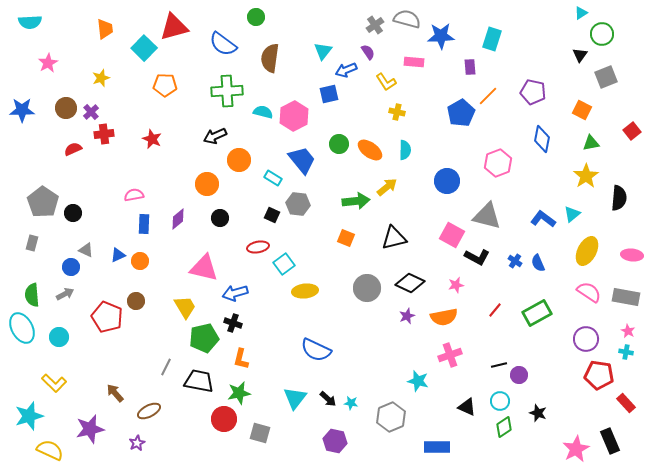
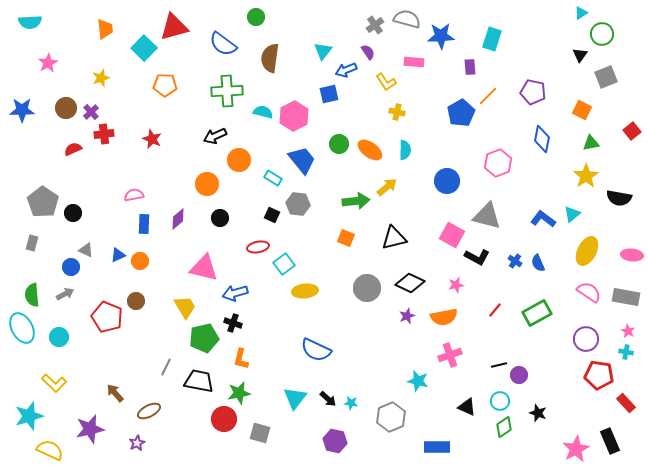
black semicircle at (619, 198): rotated 95 degrees clockwise
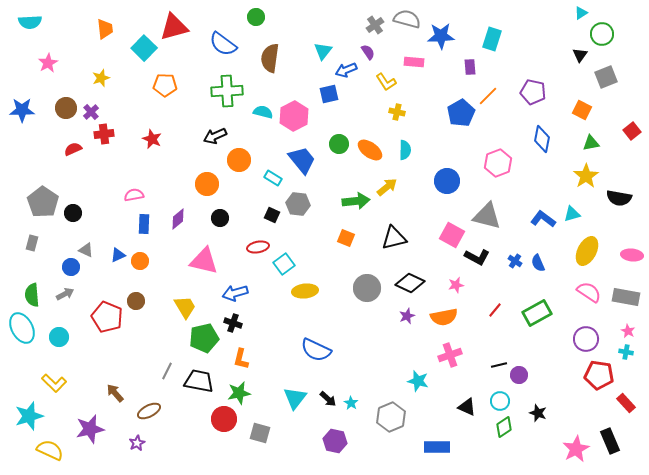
cyan triangle at (572, 214): rotated 24 degrees clockwise
pink triangle at (204, 268): moved 7 px up
gray line at (166, 367): moved 1 px right, 4 px down
cyan star at (351, 403): rotated 24 degrees clockwise
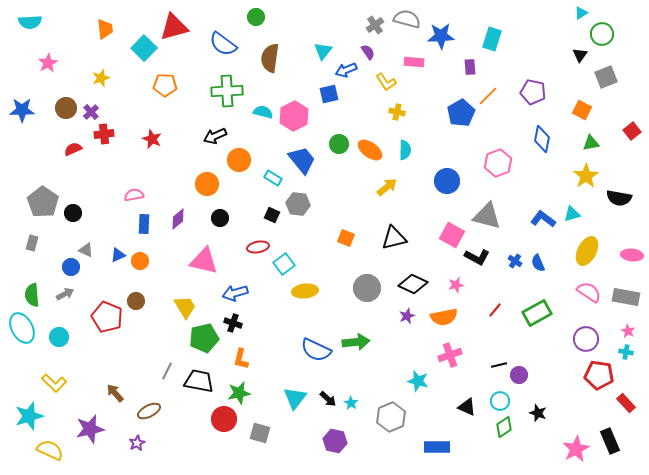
green arrow at (356, 201): moved 141 px down
black diamond at (410, 283): moved 3 px right, 1 px down
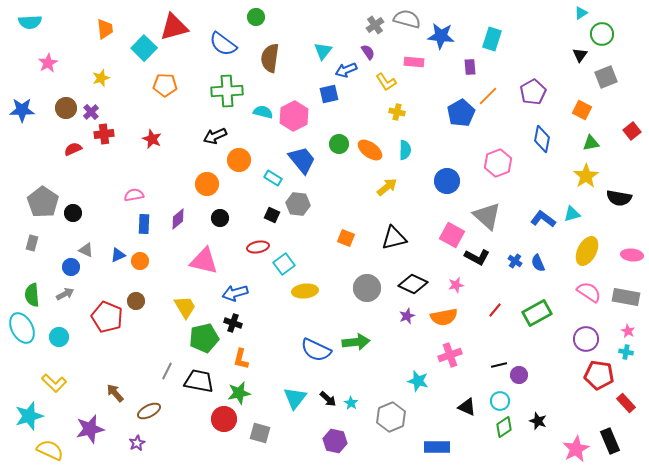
blue star at (441, 36): rotated 8 degrees clockwise
purple pentagon at (533, 92): rotated 30 degrees clockwise
gray triangle at (487, 216): rotated 28 degrees clockwise
black star at (538, 413): moved 8 px down
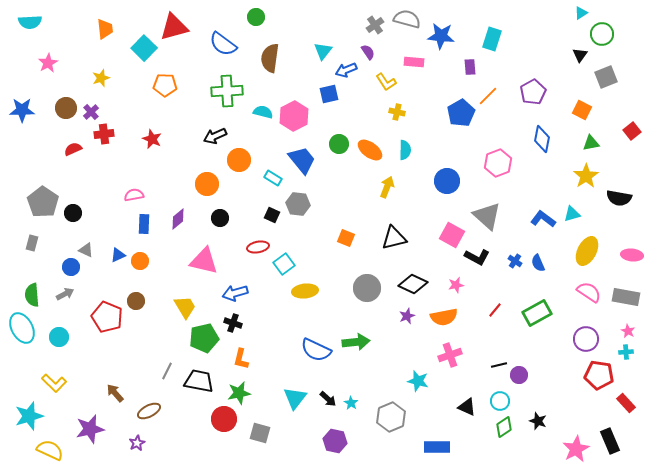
yellow arrow at (387, 187): rotated 30 degrees counterclockwise
cyan cross at (626, 352): rotated 16 degrees counterclockwise
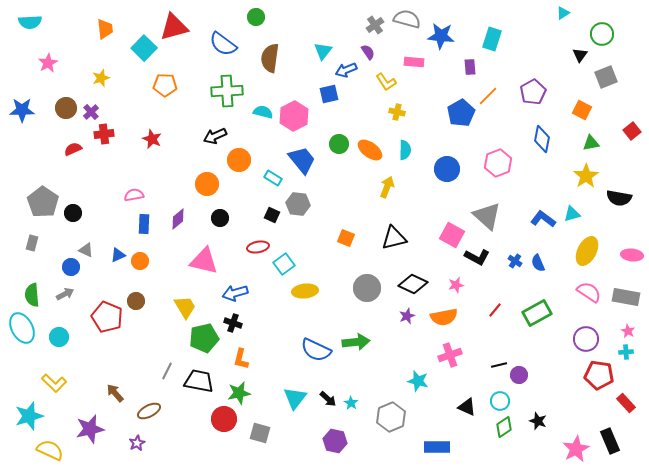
cyan triangle at (581, 13): moved 18 px left
blue circle at (447, 181): moved 12 px up
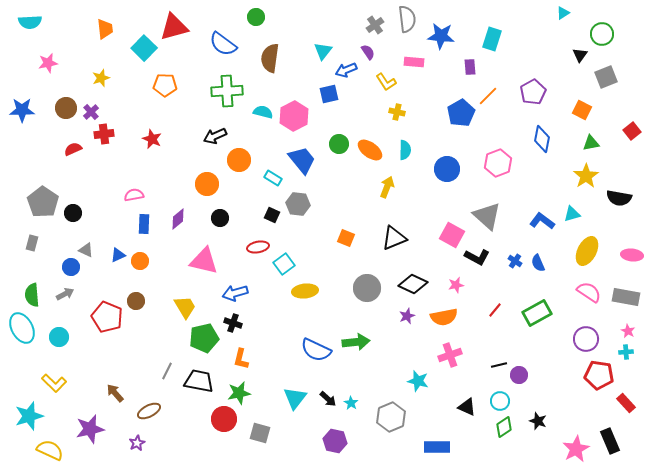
gray semicircle at (407, 19): rotated 68 degrees clockwise
pink star at (48, 63): rotated 18 degrees clockwise
blue L-shape at (543, 219): moved 1 px left, 2 px down
black triangle at (394, 238): rotated 8 degrees counterclockwise
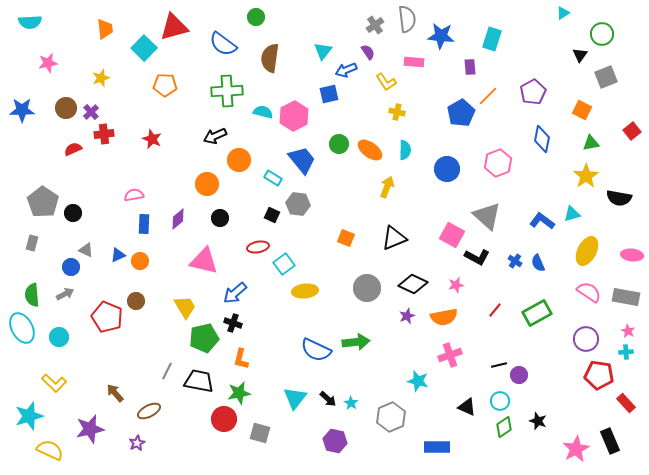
blue arrow at (235, 293): rotated 25 degrees counterclockwise
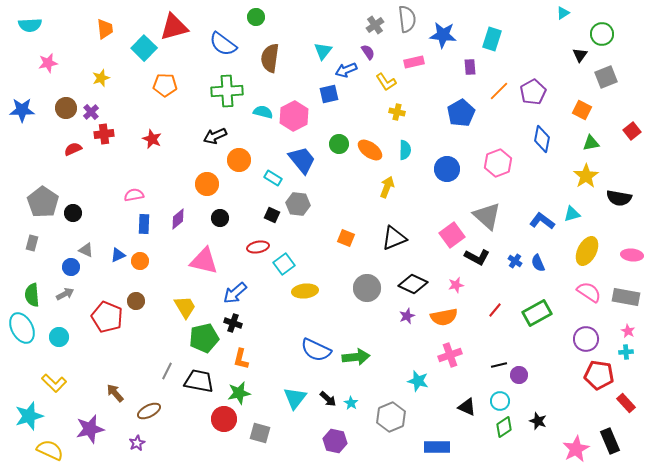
cyan semicircle at (30, 22): moved 3 px down
blue star at (441, 36): moved 2 px right, 1 px up
pink rectangle at (414, 62): rotated 18 degrees counterclockwise
orange line at (488, 96): moved 11 px right, 5 px up
pink square at (452, 235): rotated 25 degrees clockwise
green arrow at (356, 342): moved 15 px down
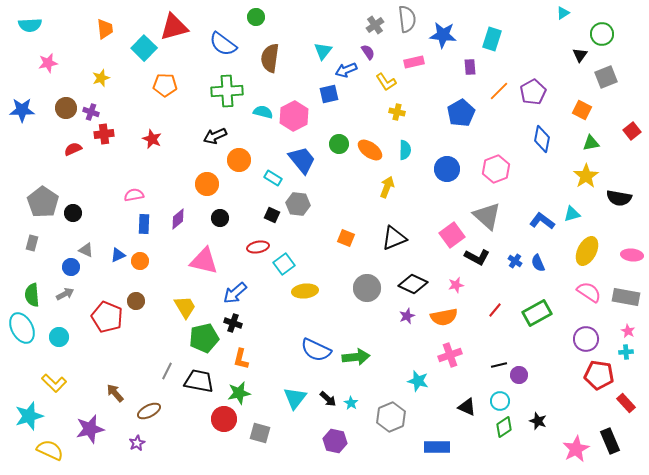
purple cross at (91, 112): rotated 28 degrees counterclockwise
pink hexagon at (498, 163): moved 2 px left, 6 px down
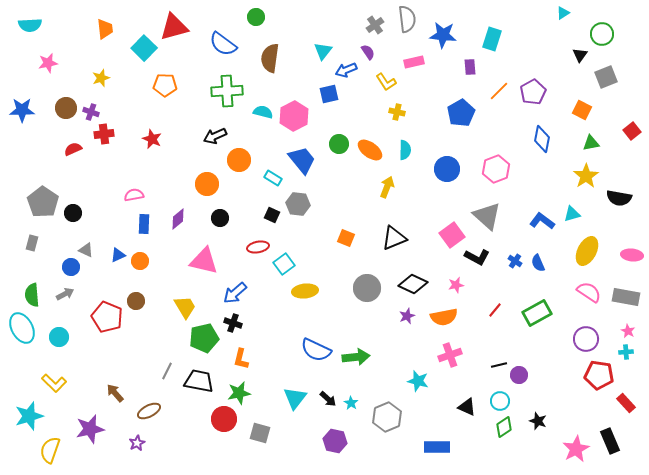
gray hexagon at (391, 417): moved 4 px left
yellow semicircle at (50, 450): rotated 96 degrees counterclockwise
